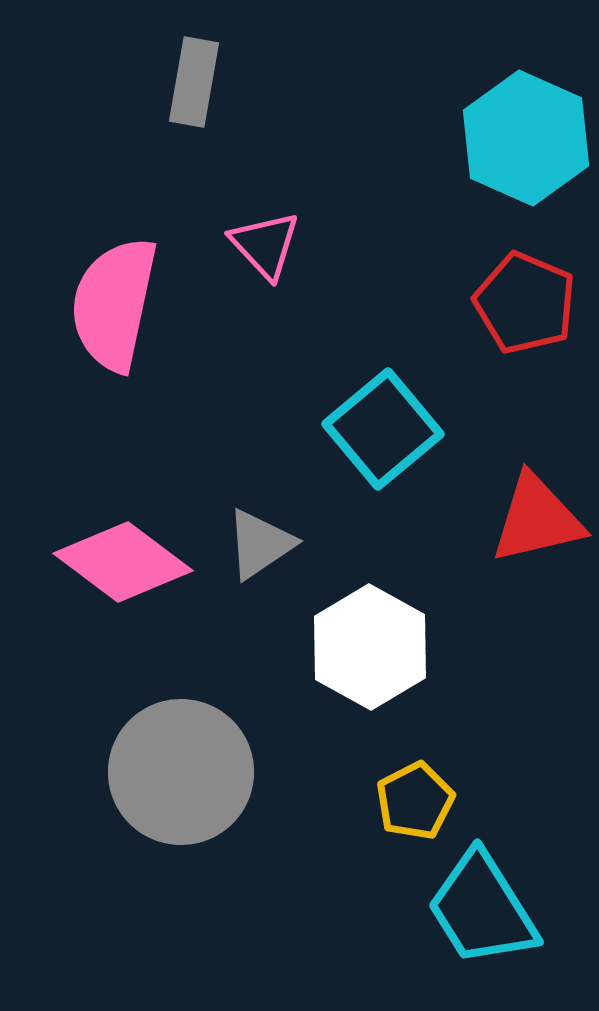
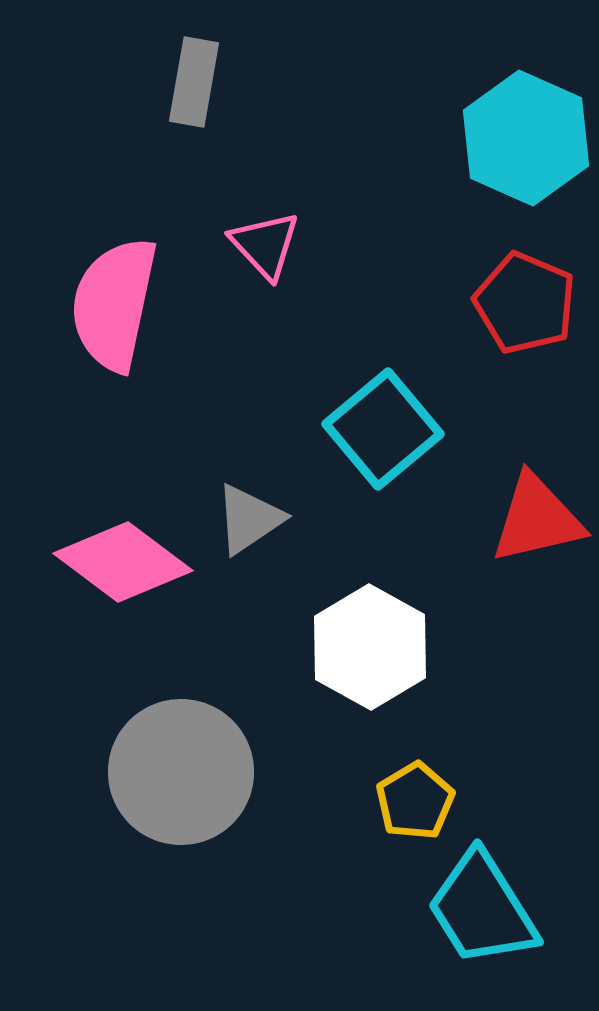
gray triangle: moved 11 px left, 25 px up
yellow pentagon: rotated 4 degrees counterclockwise
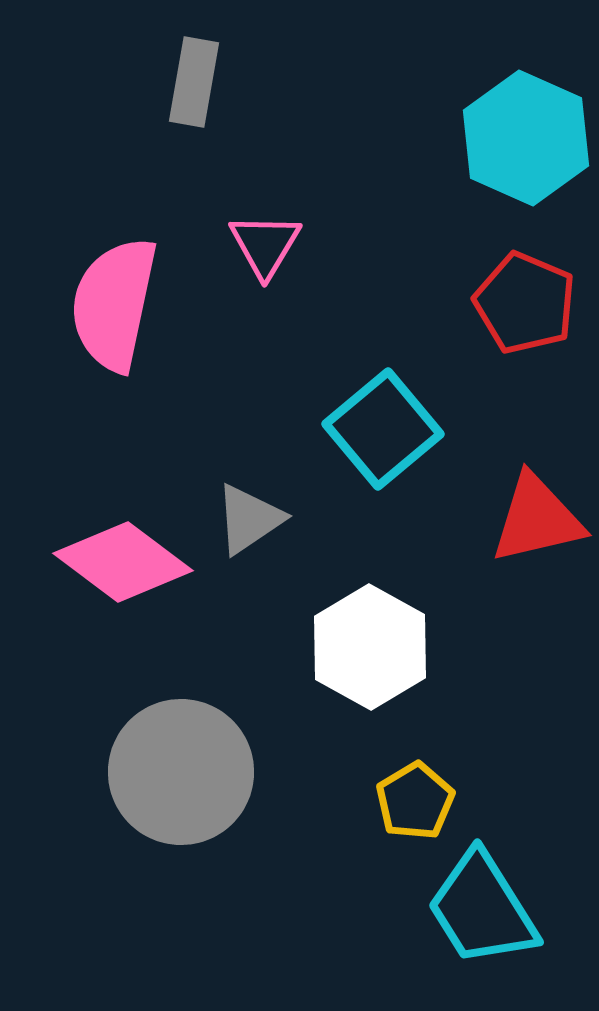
pink triangle: rotated 14 degrees clockwise
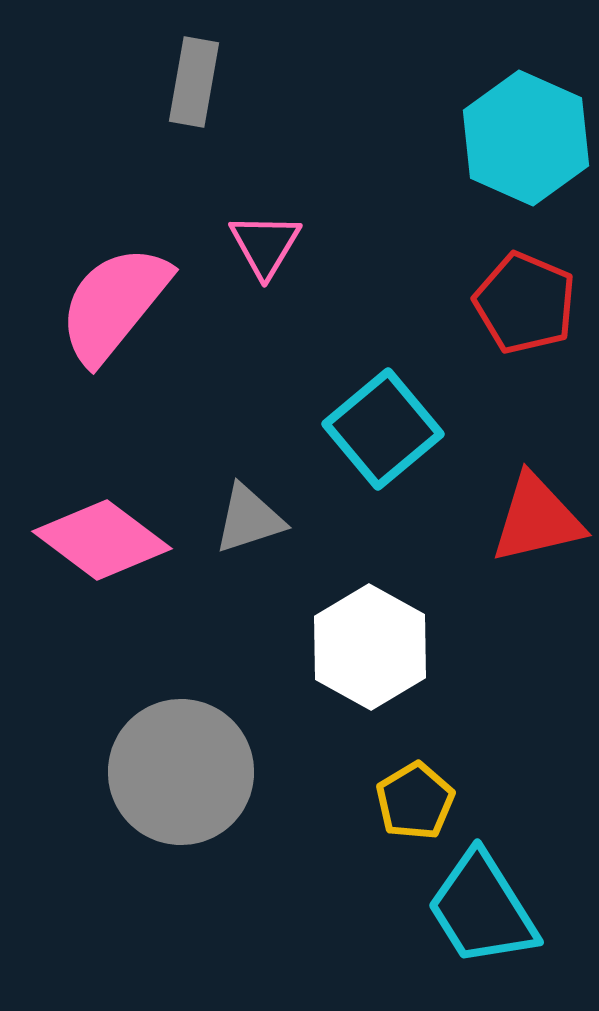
pink semicircle: rotated 27 degrees clockwise
gray triangle: rotated 16 degrees clockwise
pink diamond: moved 21 px left, 22 px up
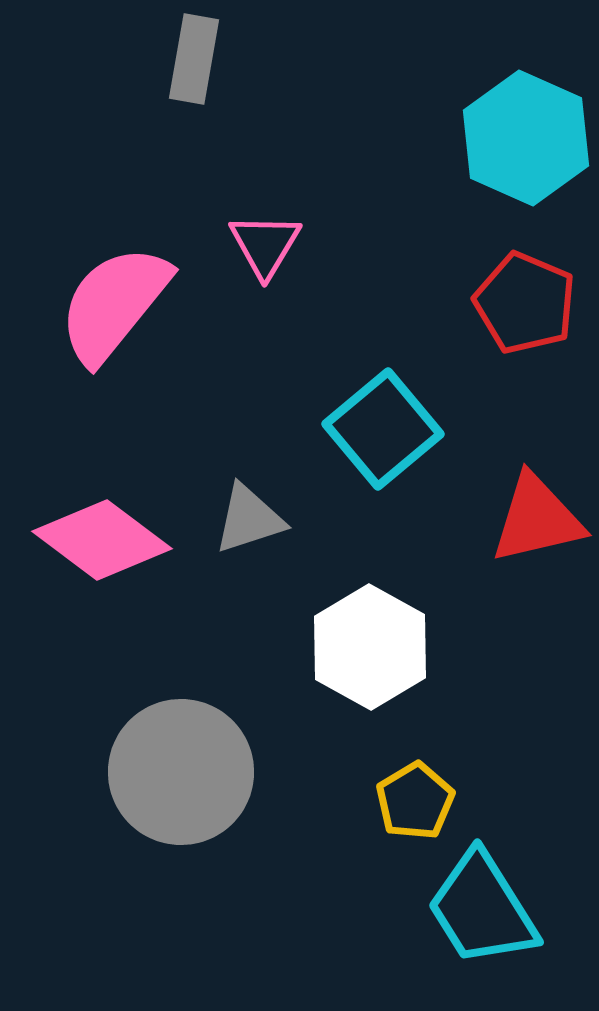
gray rectangle: moved 23 px up
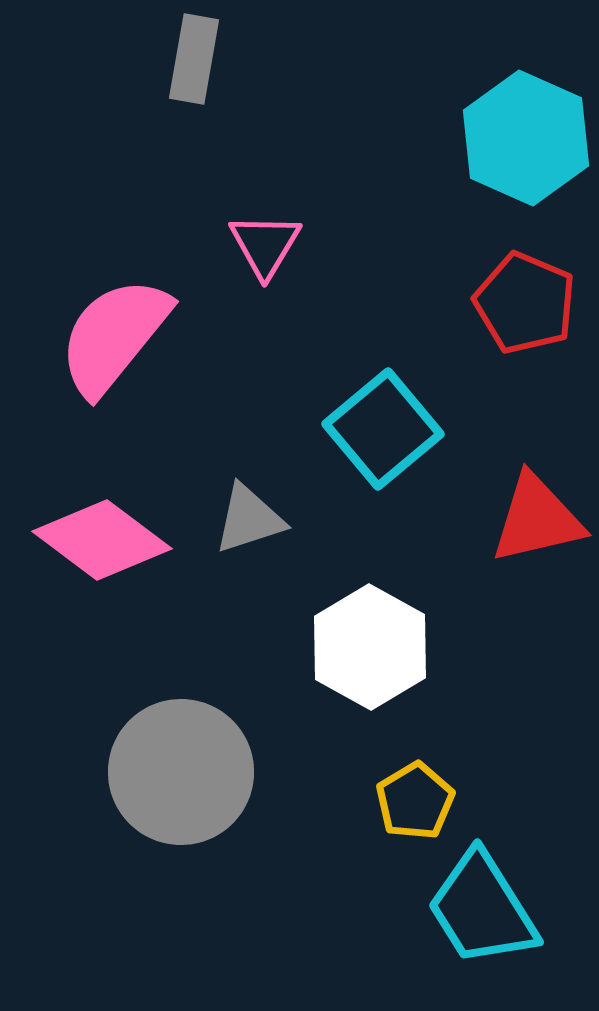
pink semicircle: moved 32 px down
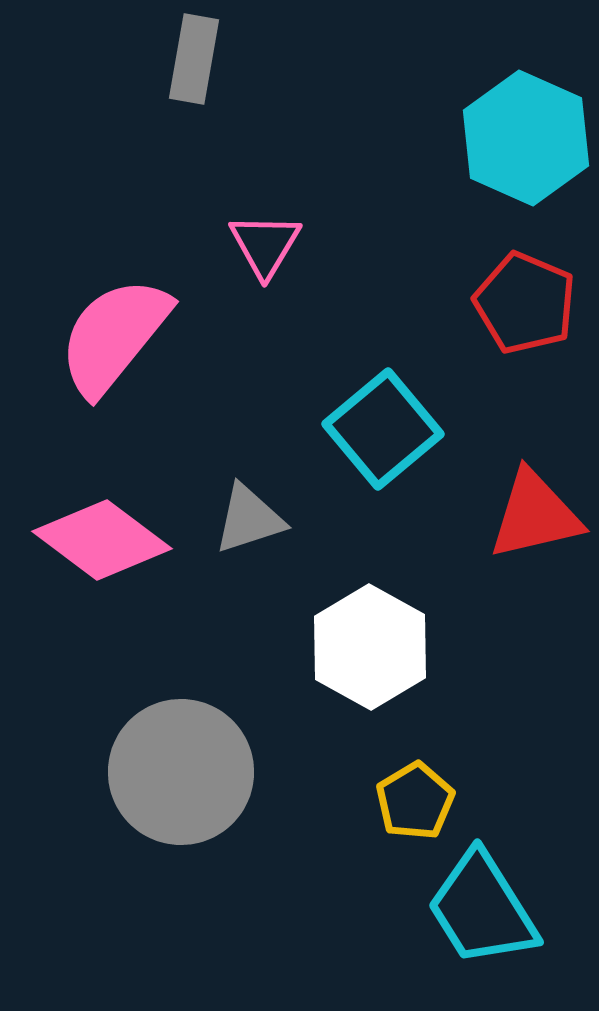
red triangle: moved 2 px left, 4 px up
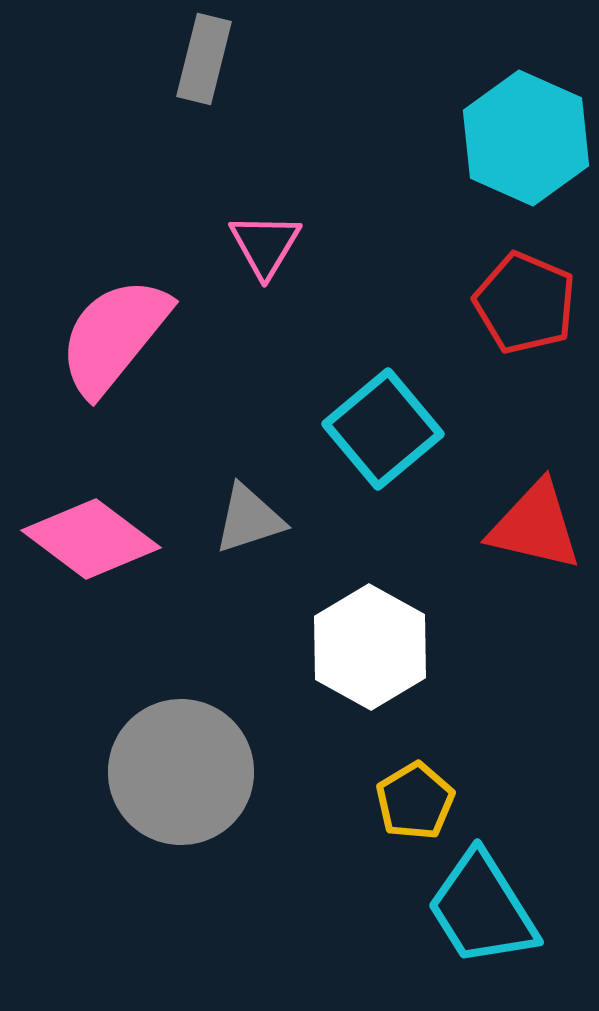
gray rectangle: moved 10 px right; rotated 4 degrees clockwise
red triangle: moved 11 px down; rotated 26 degrees clockwise
pink diamond: moved 11 px left, 1 px up
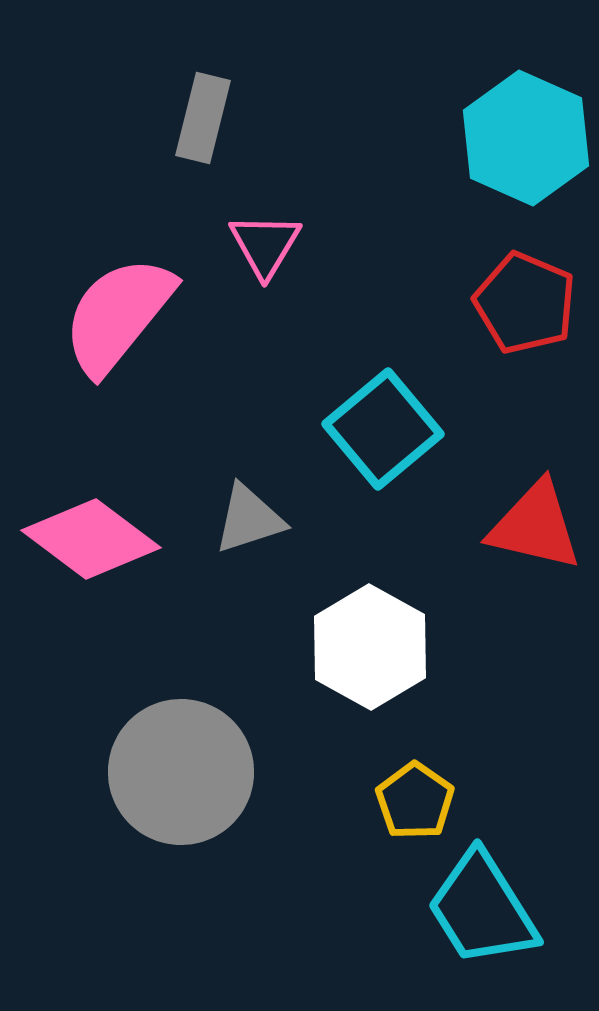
gray rectangle: moved 1 px left, 59 px down
pink semicircle: moved 4 px right, 21 px up
yellow pentagon: rotated 6 degrees counterclockwise
